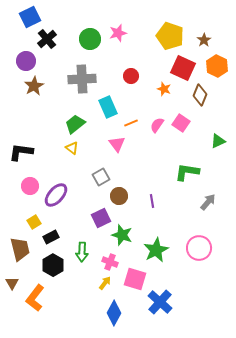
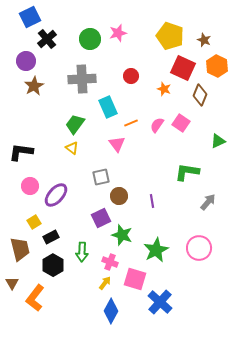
brown star at (204, 40): rotated 16 degrees counterclockwise
green trapezoid at (75, 124): rotated 15 degrees counterclockwise
gray square at (101, 177): rotated 18 degrees clockwise
blue diamond at (114, 313): moved 3 px left, 2 px up
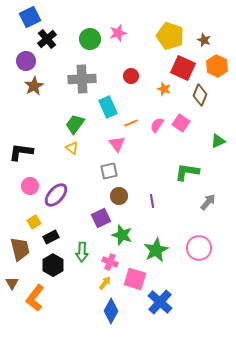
gray square at (101, 177): moved 8 px right, 6 px up
